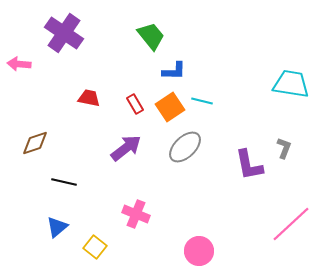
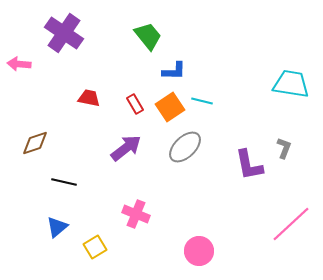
green trapezoid: moved 3 px left
yellow square: rotated 20 degrees clockwise
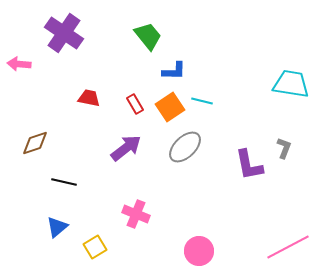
pink line: moved 3 px left, 23 px down; rotated 15 degrees clockwise
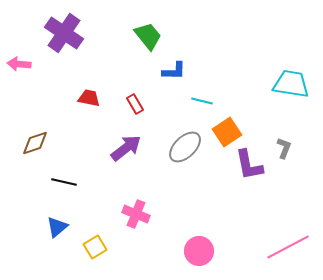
orange square: moved 57 px right, 25 px down
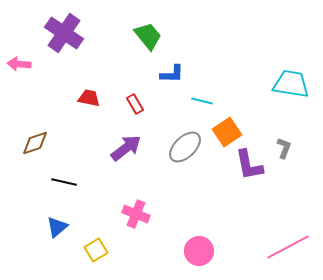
blue L-shape: moved 2 px left, 3 px down
yellow square: moved 1 px right, 3 px down
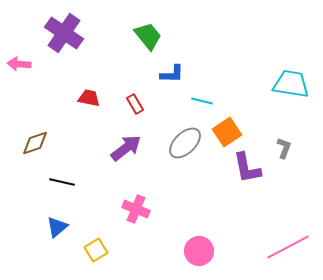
gray ellipse: moved 4 px up
purple L-shape: moved 2 px left, 3 px down
black line: moved 2 px left
pink cross: moved 5 px up
